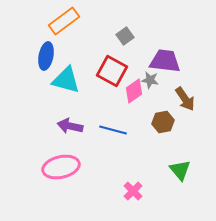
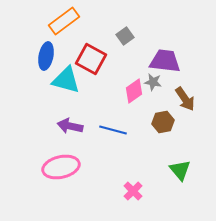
red square: moved 21 px left, 12 px up
gray star: moved 3 px right, 2 px down
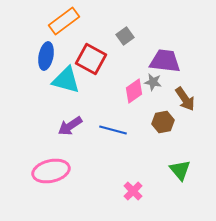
purple arrow: rotated 45 degrees counterclockwise
pink ellipse: moved 10 px left, 4 px down
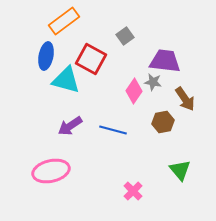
pink diamond: rotated 20 degrees counterclockwise
